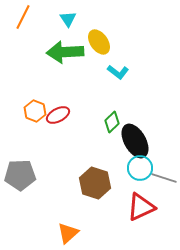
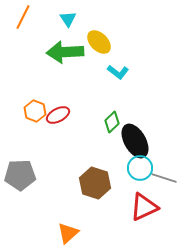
yellow ellipse: rotated 10 degrees counterclockwise
red triangle: moved 3 px right
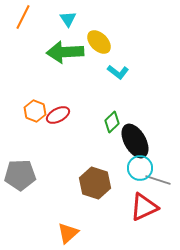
gray line: moved 6 px left, 2 px down
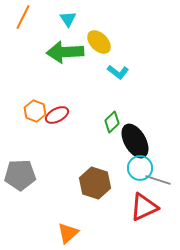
red ellipse: moved 1 px left
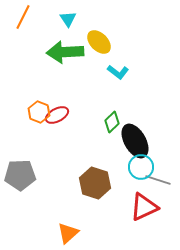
orange hexagon: moved 4 px right, 1 px down
cyan circle: moved 1 px right, 1 px up
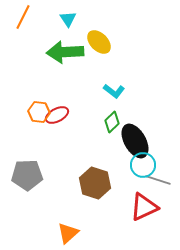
cyan L-shape: moved 4 px left, 19 px down
orange hexagon: rotated 15 degrees counterclockwise
cyan circle: moved 2 px right, 2 px up
gray pentagon: moved 7 px right
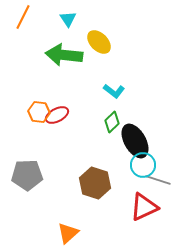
green arrow: moved 1 px left, 3 px down; rotated 9 degrees clockwise
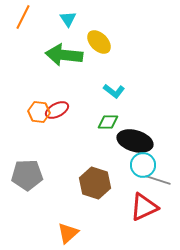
red ellipse: moved 5 px up
green diamond: moved 4 px left; rotated 45 degrees clockwise
black ellipse: rotated 44 degrees counterclockwise
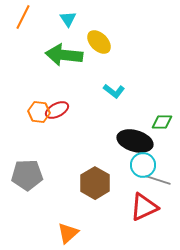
green diamond: moved 54 px right
brown hexagon: rotated 12 degrees clockwise
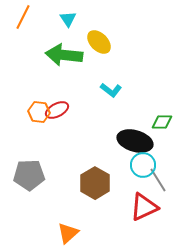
cyan L-shape: moved 3 px left, 1 px up
gray pentagon: moved 2 px right
gray line: rotated 40 degrees clockwise
